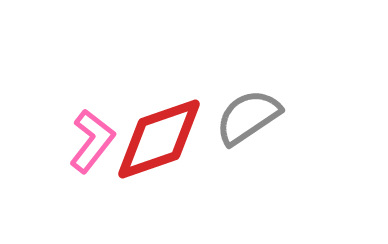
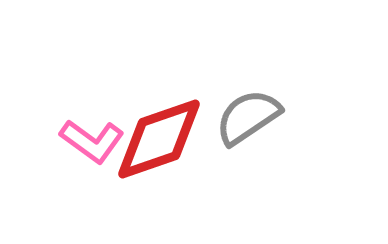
pink L-shape: rotated 88 degrees clockwise
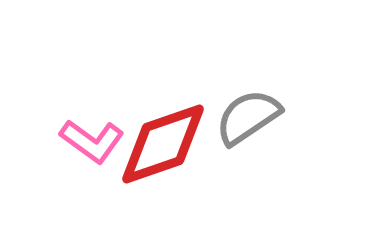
red diamond: moved 4 px right, 5 px down
